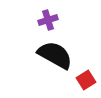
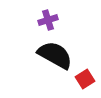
red square: moved 1 px left, 1 px up
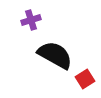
purple cross: moved 17 px left
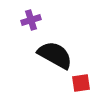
red square: moved 4 px left, 4 px down; rotated 24 degrees clockwise
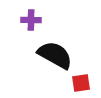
purple cross: rotated 18 degrees clockwise
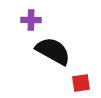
black semicircle: moved 2 px left, 4 px up
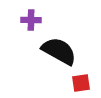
black semicircle: moved 6 px right
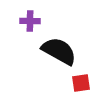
purple cross: moved 1 px left, 1 px down
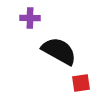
purple cross: moved 3 px up
